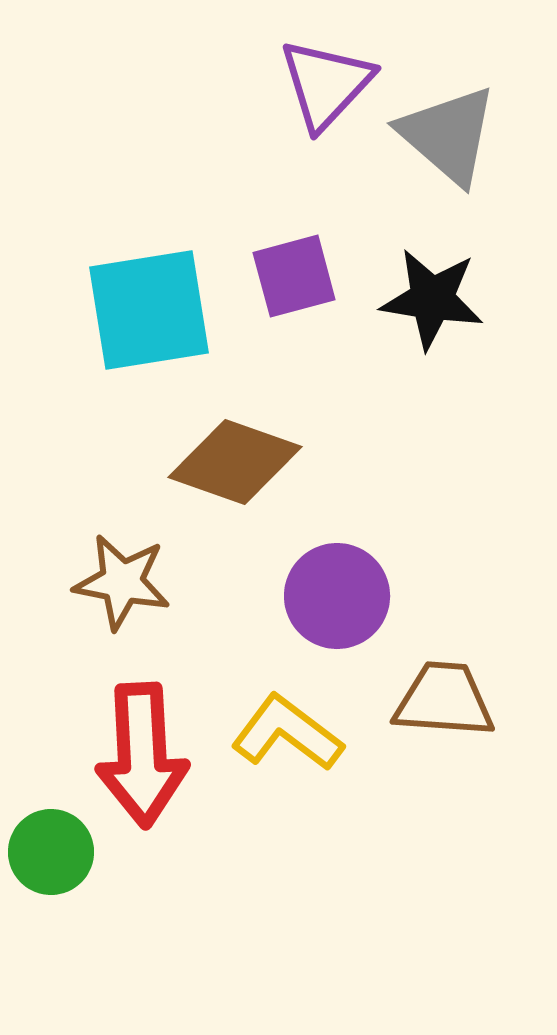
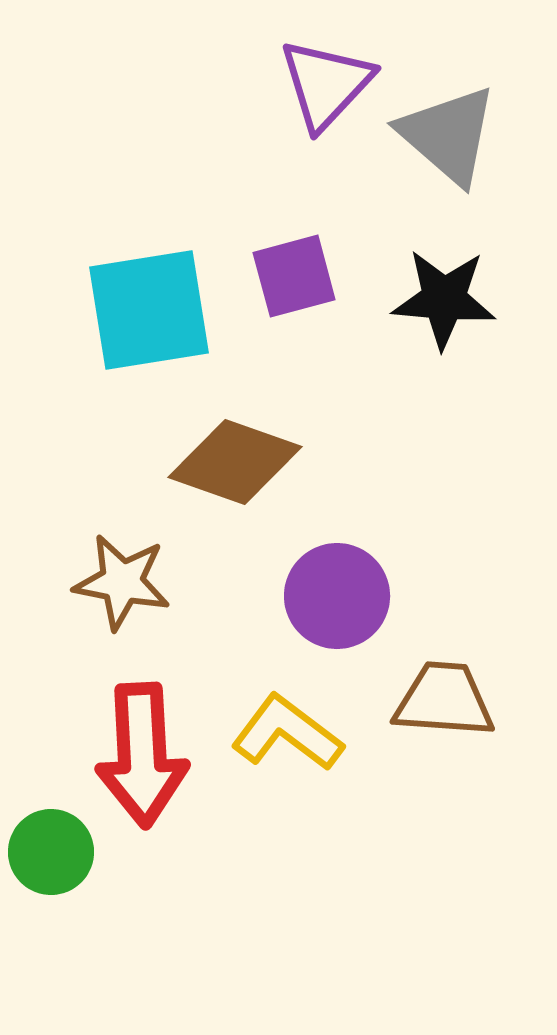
black star: moved 12 px right; rotated 4 degrees counterclockwise
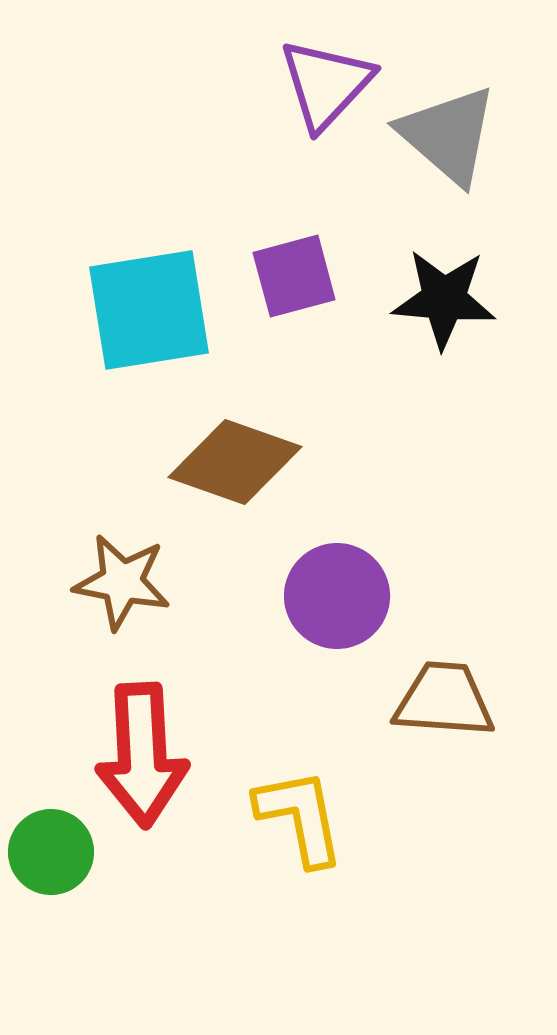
yellow L-shape: moved 13 px right, 84 px down; rotated 42 degrees clockwise
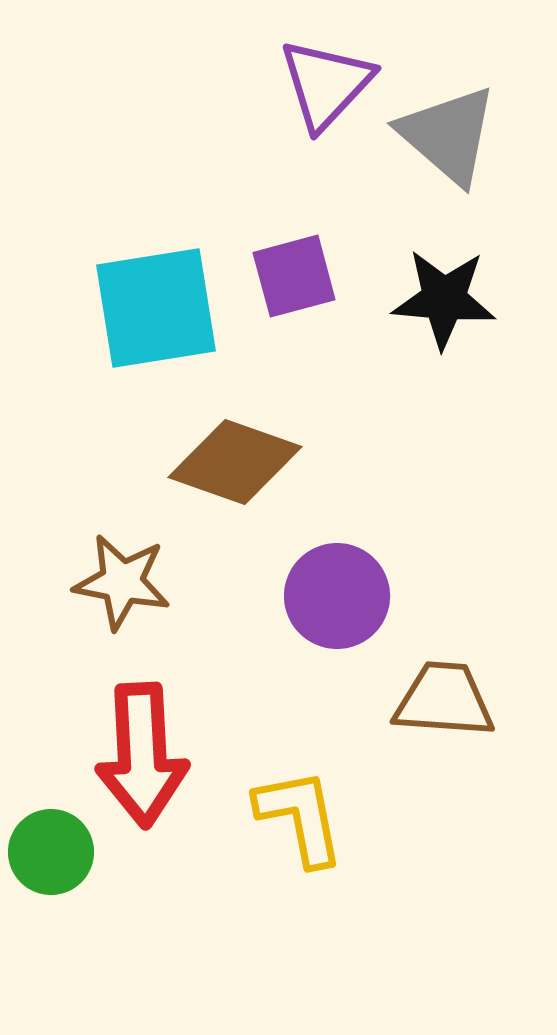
cyan square: moved 7 px right, 2 px up
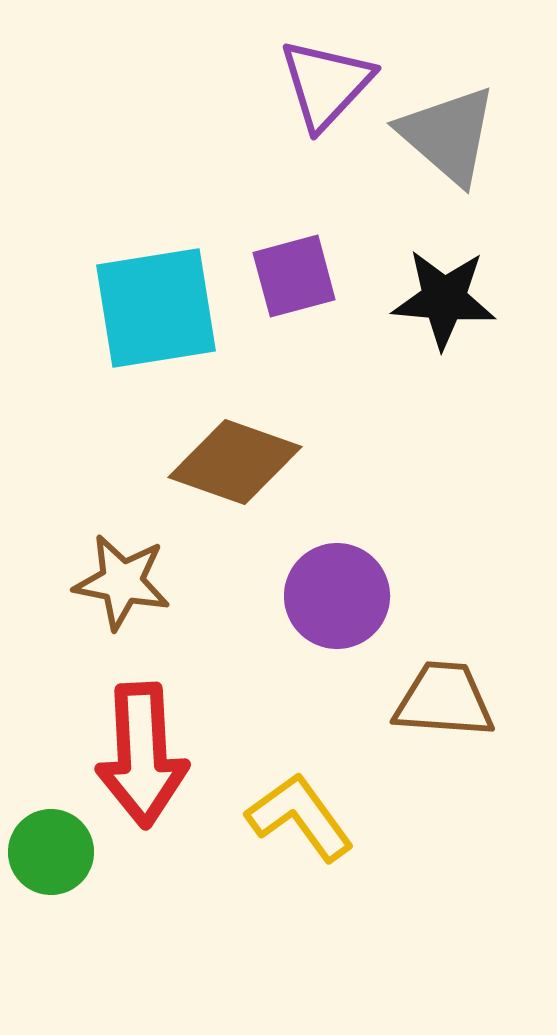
yellow L-shape: rotated 25 degrees counterclockwise
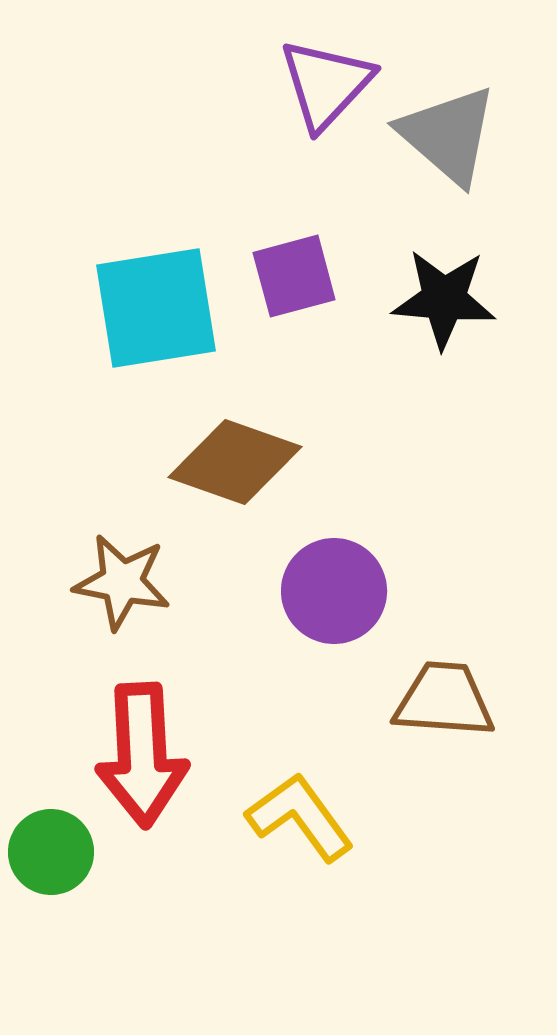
purple circle: moved 3 px left, 5 px up
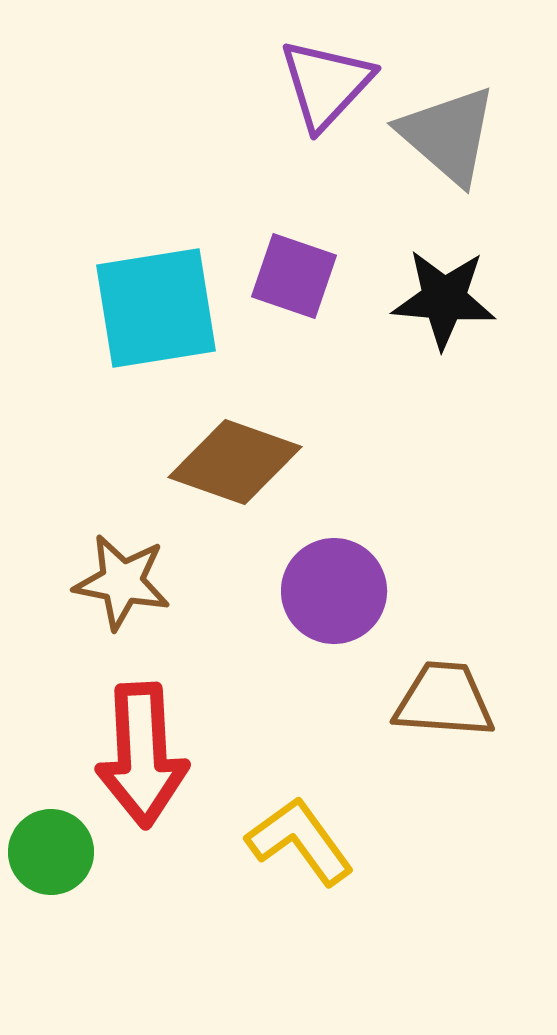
purple square: rotated 34 degrees clockwise
yellow L-shape: moved 24 px down
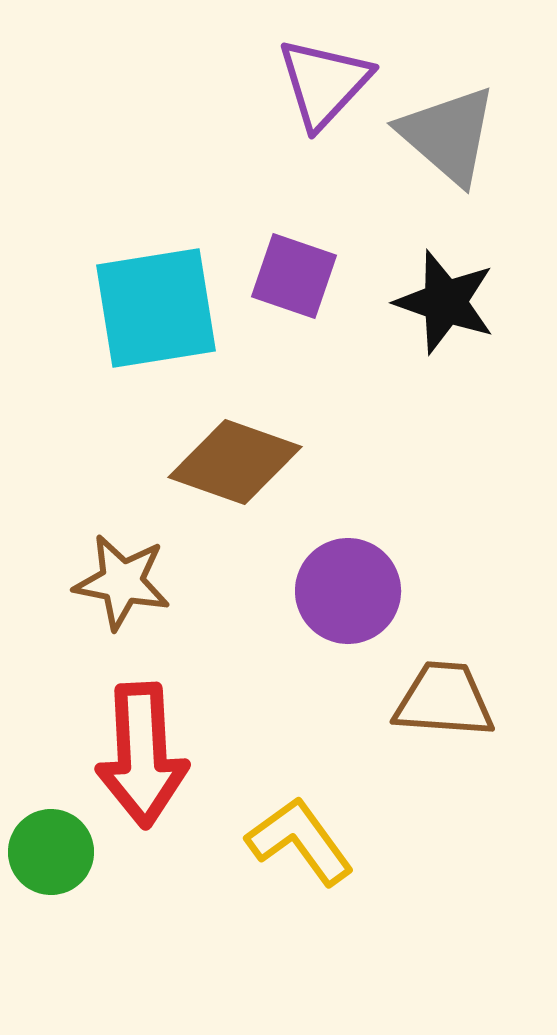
purple triangle: moved 2 px left, 1 px up
black star: moved 1 px right, 3 px down; rotated 14 degrees clockwise
purple circle: moved 14 px right
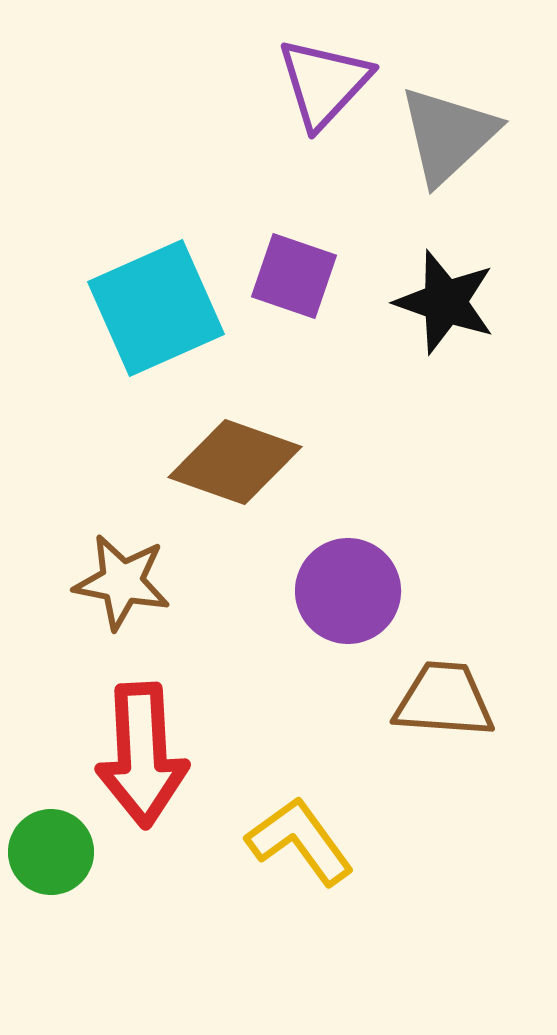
gray triangle: rotated 36 degrees clockwise
cyan square: rotated 15 degrees counterclockwise
